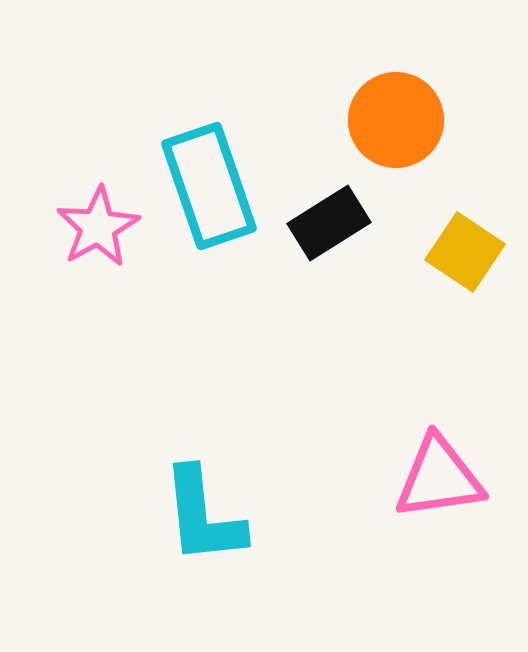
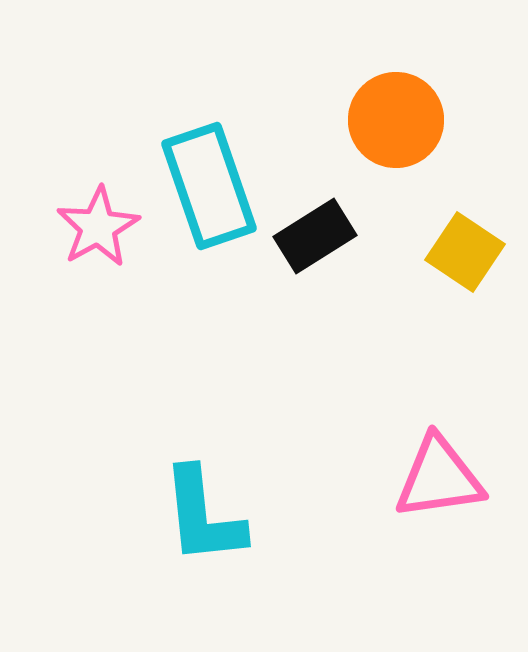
black rectangle: moved 14 px left, 13 px down
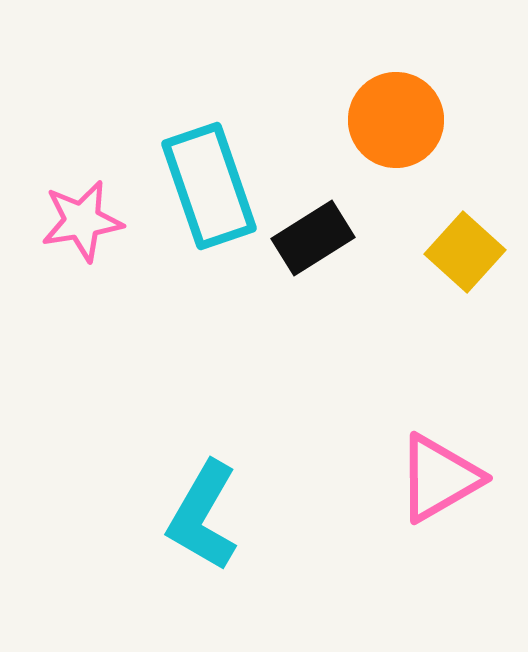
pink star: moved 16 px left, 6 px up; rotated 20 degrees clockwise
black rectangle: moved 2 px left, 2 px down
yellow square: rotated 8 degrees clockwise
pink triangle: rotated 22 degrees counterclockwise
cyan L-shape: rotated 36 degrees clockwise
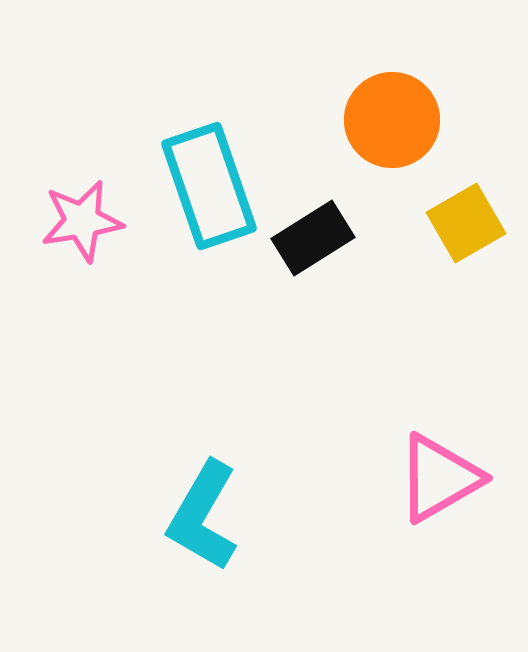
orange circle: moved 4 px left
yellow square: moved 1 px right, 29 px up; rotated 18 degrees clockwise
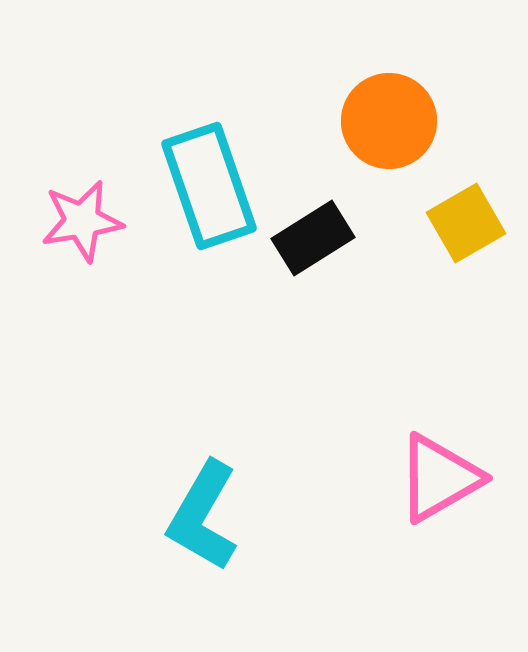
orange circle: moved 3 px left, 1 px down
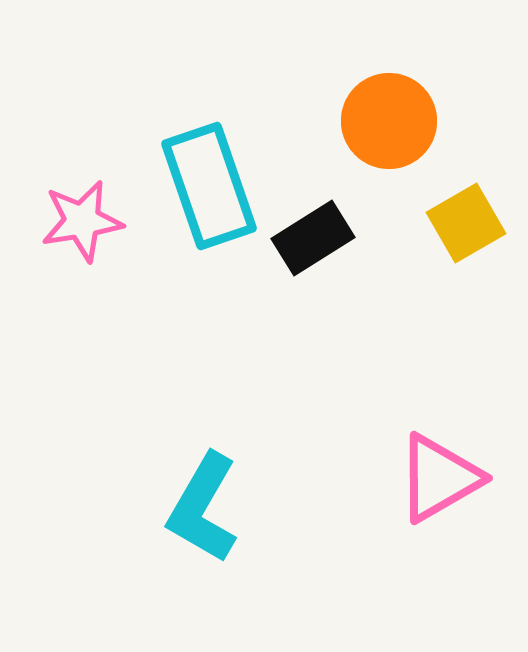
cyan L-shape: moved 8 px up
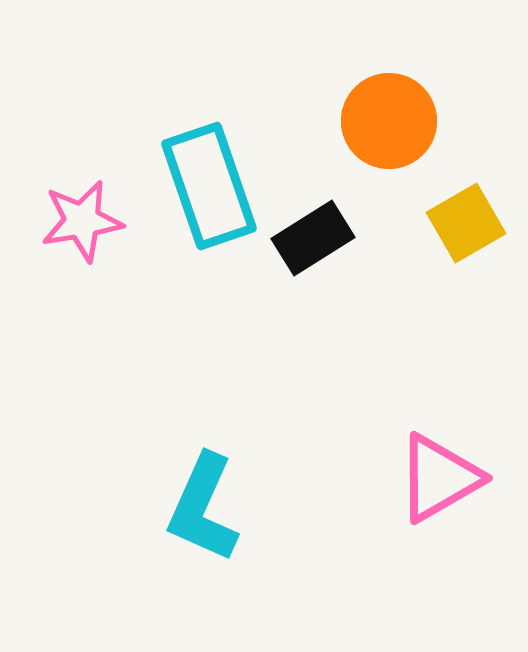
cyan L-shape: rotated 6 degrees counterclockwise
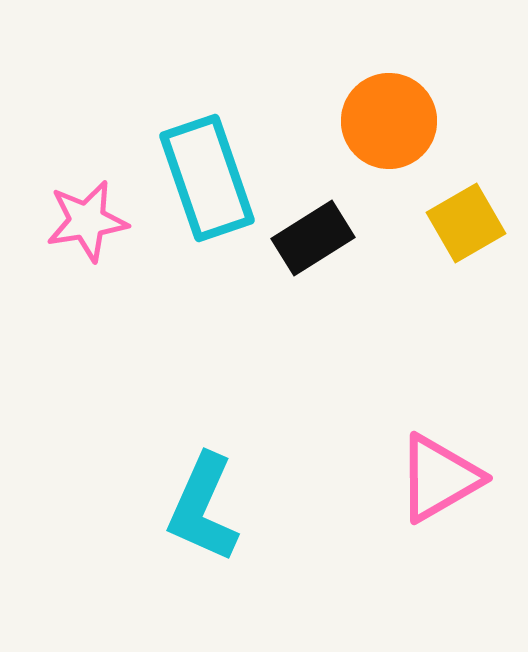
cyan rectangle: moved 2 px left, 8 px up
pink star: moved 5 px right
